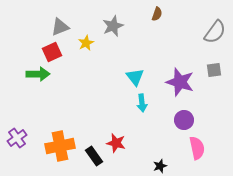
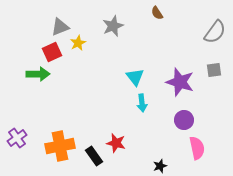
brown semicircle: moved 1 px up; rotated 128 degrees clockwise
yellow star: moved 8 px left
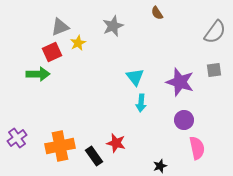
cyan arrow: moved 1 px left; rotated 12 degrees clockwise
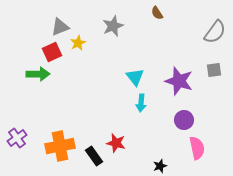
purple star: moved 1 px left, 1 px up
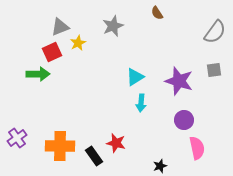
cyan triangle: rotated 36 degrees clockwise
orange cross: rotated 12 degrees clockwise
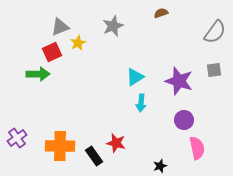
brown semicircle: moved 4 px right; rotated 104 degrees clockwise
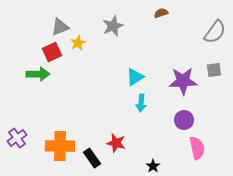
purple star: moved 4 px right; rotated 20 degrees counterclockwise
black rectangle: moved 2 px left, 2 px down
black star: moved 7 px left; rotated 16 degrees counterclockwise
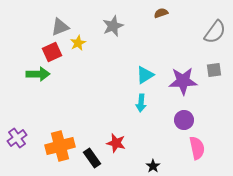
cyan triangle: moved 10 px right, 2 px up
orange cross: rotated 16 degrees counterclockwise
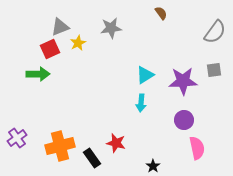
brown semicircle: rotated 72 degrees clockwise
gray star: moved 2 px left, 2 px down; rotated 15 degrees clockwise
red square: moved 2 px left, 3 px up
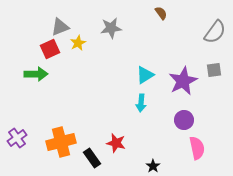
green arrow: moved 2 px left
purple star: rotated 24 degrees counterclockwise
orange cross: moved 1 px right, 4 px up
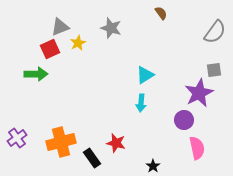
gray star: rotated 25 degrees clockwise
purple star: moved 16 px right, 12 px down
